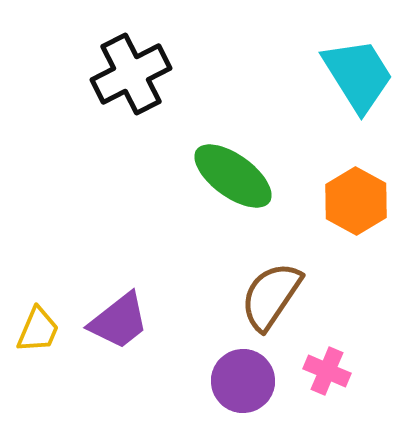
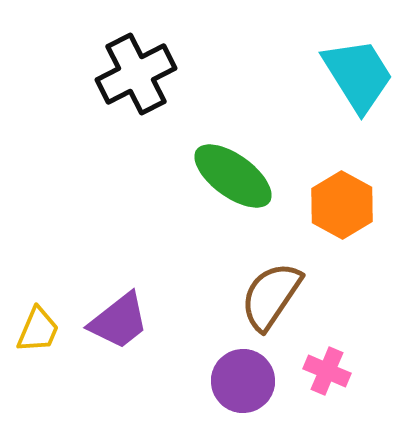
black cross: moved 5 px right
orange hexagon: moved 14 px left, 4 px down
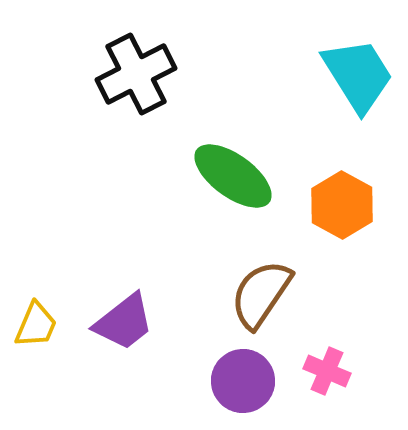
brown semicircle: moved 10 px left, 2 px up
purple trapezoid: moved 5 px right, 1 px down
yellow trapezoid: moved 2 px left, 5 px up
